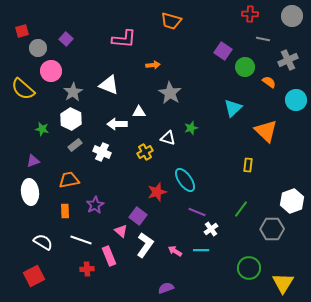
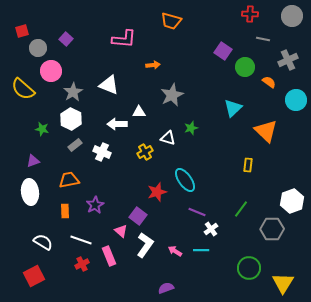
gray star at (170, 93): moved 2 px right, 2 px down; rotated 15 degrees clockwise
red cross at (87, 269): moved 5 px left, 5 px up; rotated 24 degrees counterclockwise
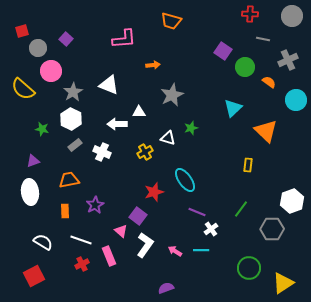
pink L-shape at (124, 39): rotated 10 degrees counterclockwise
red star at (157, 192): moved 3 px left
yellow triangle at (283, 283): rotated 25 degrees clockwise
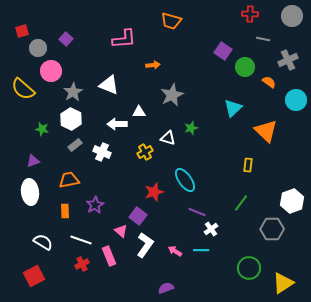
green line at (241, 209): moved 6 px up
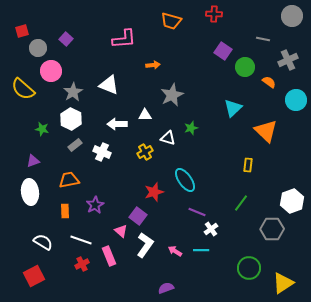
red cross at (250, 14): moved 36 px left
white triangle at (139, 112): moved 6 px right, 3 px down
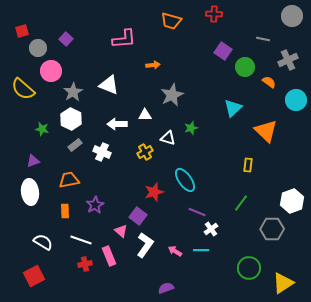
red cross at (82, 264): moved 3 px right; rotated 16 degrees clockwise
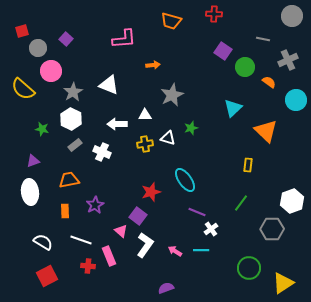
yellow cross at (145, 152): moved 8 px up; rotated 21 degrees clockwise
red star at (154, 192): moved 3 px left
red cross at (85, 264): moved 3 px right, 2 px down; rotated 16 degrees clockwise
red square at (34, 276): moved 13 px right
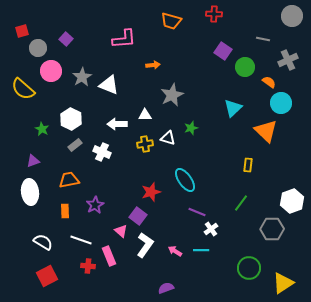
gray star at (73, 92): moved 9 px right, 15 px up
cyan circle at (296, 100): moved 15 px left, 3 px down
green star at (42, 129): rotated 16 degrees clockwise
